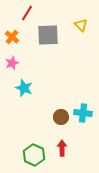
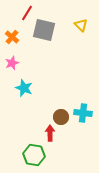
gray square: moved 4 px left, 5 px up; rotated 15 degrees clockwise
red arrow: moved 12 px left, 15 px up
green hexagon: rotated 15 degrees counterclockwise
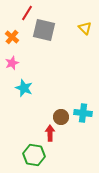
yellow triangle: moved 4 px right, 3 px down
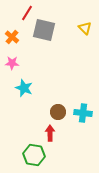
pink star: rotated 24 degrees clockwise
brown circle: moved 3 px left, 5 px up
